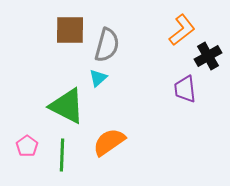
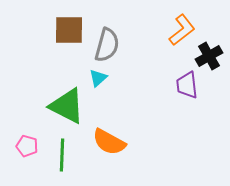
brown square: moved 1 px left
black cross: moved 1 px right
purple trapezoid: moved 2 px right, 4 px up
orange semicircle: rotated 116 degrees counterclockwise
pink pentagon: rotated 20 degrees counterclockwise
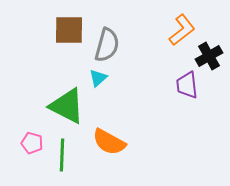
pink pentagon: moved 5 px right, 3 px up
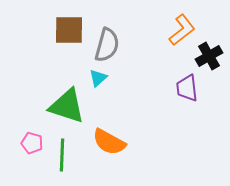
purple trapezoid: moved 3 px down
green triangle: rotated 9 degrees counterclockwise
